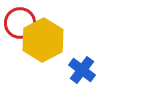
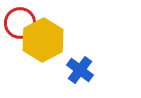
blue cross: moved 2 px left
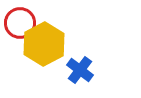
yellow hexagon: moved 1 px right, 4 px down
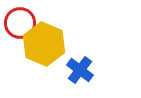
yellow hexagon: rotated 9 degrees counterclockwise
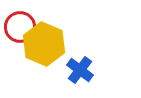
red circle: moved 4 px down
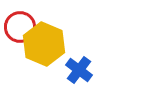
blue cross: moved 1 px left
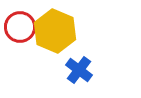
yellow hexagon: moved 11 px right, 13 px up
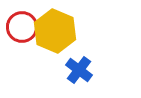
red circle: moved 2 px right
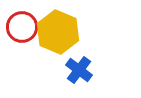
yellow hexagon: moved 3 px right, 1 px down
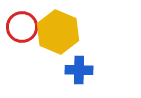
blue cross: rotated 36 degrees counterclockwise
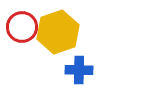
yellow hexagon: rotated 18 degrees clockwise
